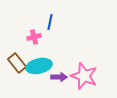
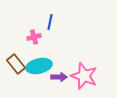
brown rectangle: moved 1 px left, 1 px down
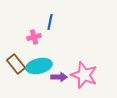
pink star: moved 1 px up
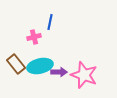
cyan ellipse: moved 1 px right
purple arrow: moved 5 px up
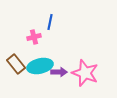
pink star: moved 1 px right, 2 px up
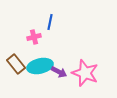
purple arrow: rotated 28 degrees clockwise
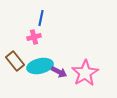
blue line: moved 9 px left, 4 px up
brown rectangle: moved 1 px left, 3 px up
pink star: rotated 20 degrees clockwise
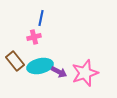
pink star: rotated 12 degrees clockwise
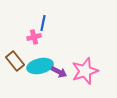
blue line: moved 2 px right, 5 px down
pink star: moved 2 px up
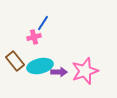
blue line: rotated 21 degrees clockwise
purple arrow: rotated 28 degrees counterclockwise
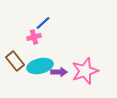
blue line: rotated 14 degrees clockwise
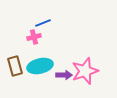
blue line: rotated 21 degrees clockwise
brown rectangle: moved 5 px down; rotated 24 degrees clockwise
purple arrow: moved 5 px right, 3 px down
